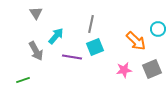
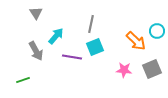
cyan circle: moved 1 px left, 2 px down
pink star: rotated 14 degrees clockwise
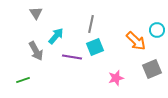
cyan circle: moved 1 px up
pink star: moved 8 px left, 8 px down; rotated 21 degrees counterclockwise
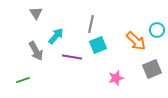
cyan square: moved 3 px right, 2 px up
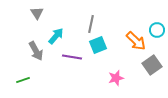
gray triangle: moved 1 px right
gray square: moved 4 px up; rotated 12 degrees counterclockwise
